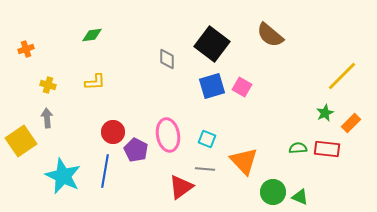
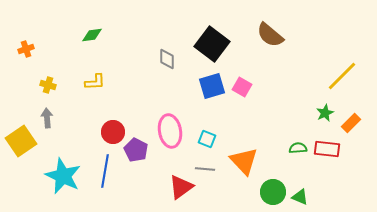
pink ellipse: moved 2 px right, 4 px up
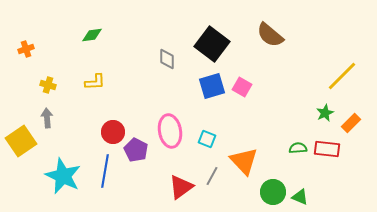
gray line: moved 7 px right, 7 px down; rotated 66 degrees counterclockwise
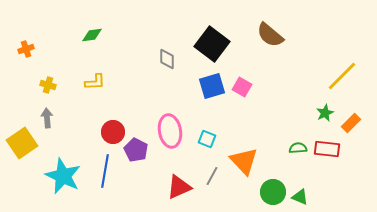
yellow square: moved 1 px right, 2 px down
red triangle: moved 2 px left; rotated 12 degrees clockwise
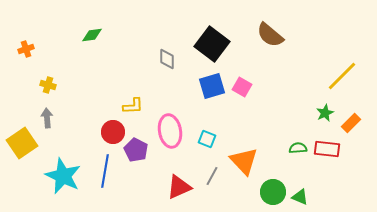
yellow L-shape: moved 38 px right, 24 px down
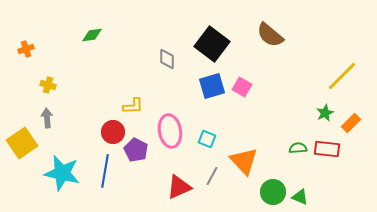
cyan star: moved 1 px left, 3 px up; rotated 12 degrees counterclockwise
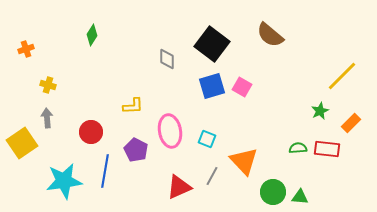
green diamond: rotated 50 degrees counterclockwise
green star: moved 5 px left, 2 px up
red circle: moved 22 px left
cyan star: moved 2 px right, 8 px down; rotated 21 degrees counterclockwise
green triangle: rotated 18 degrees counterclockwise
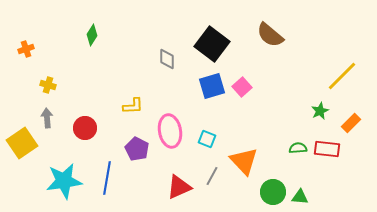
pink square: rotated 18 degrees clockwise
red circle: moved 6 px left, 4 px up
purple pentagon: moved 1 px right, 1 px up
blue line: moved 2 px right, 7 px down
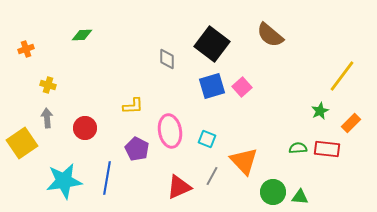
green diamond: moved 10 px left; rotated 55 degrees clockwise
yellow line: rotated 8 degrees counterclockwise
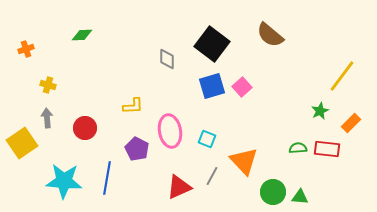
cyan star: rotated 12 degrees clockwise
